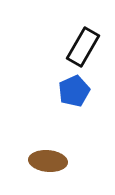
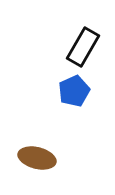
brown ellipse: moved 11 px left, 3 px up; rotated 9 degrees clockwise
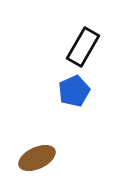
brown ellipse: rotated 39 degrees counterclockwise
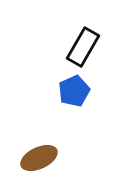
brown ellipse: moved 2 px right
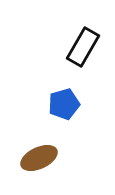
blue pentagon: moved 10 px left, 13 px down; rotated 8 degrees clockwise
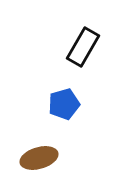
brown ellipse: rotated 9 degrees clockwise
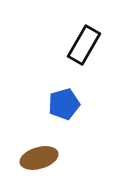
black rectangle: moved 1 px right, 2 px up
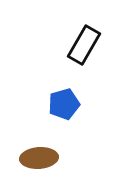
brown ellipse: rotated 12 degrees clockwise
